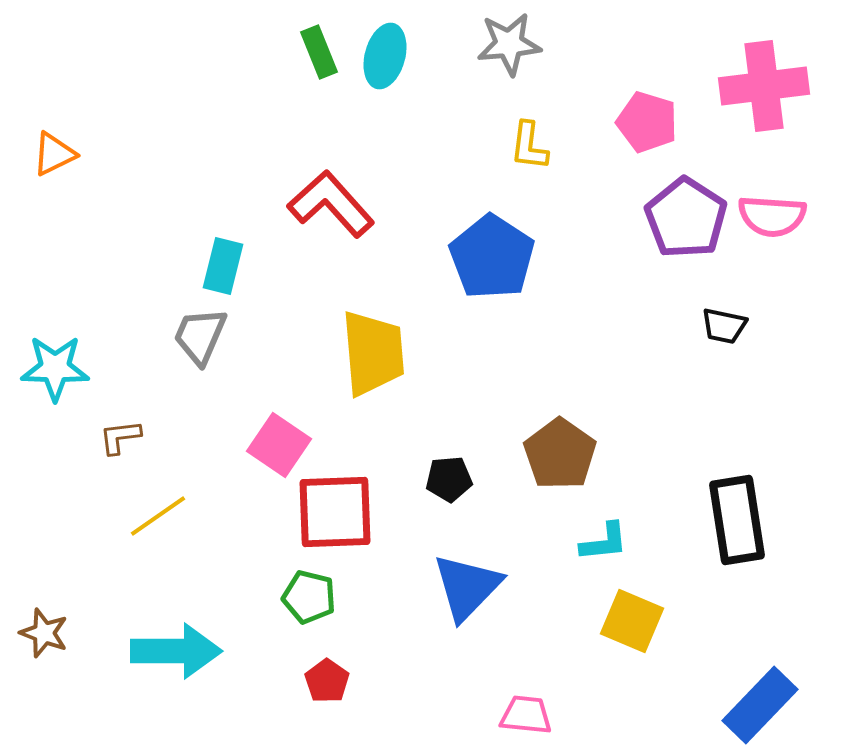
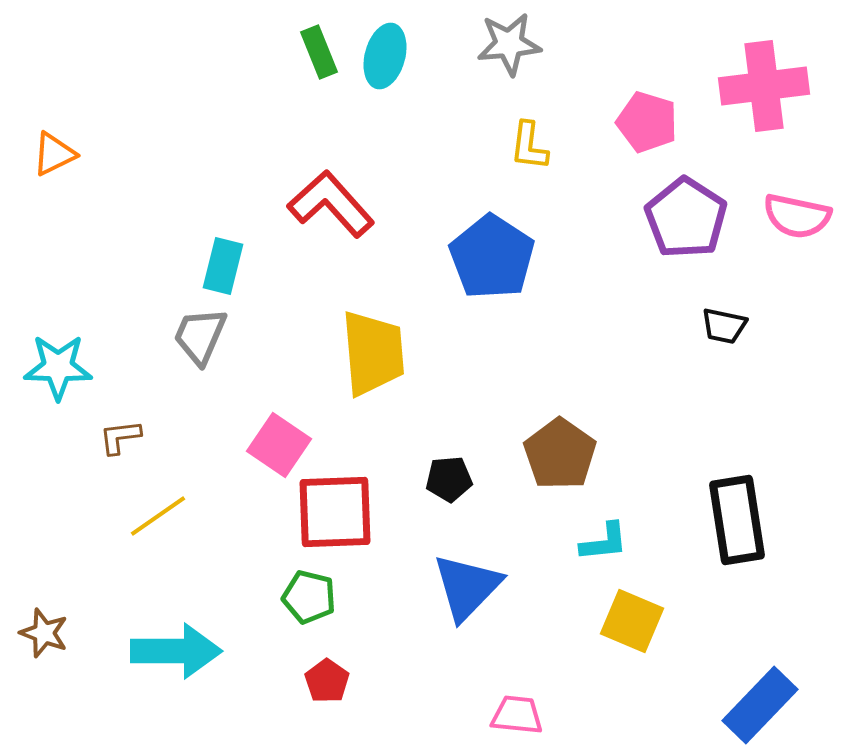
pink semicircle: moved 25 px right; rotated 8 degrees clockwise
cyan star: moved 3 px right, 1 px up
pink trapezoid: moved 9 px left
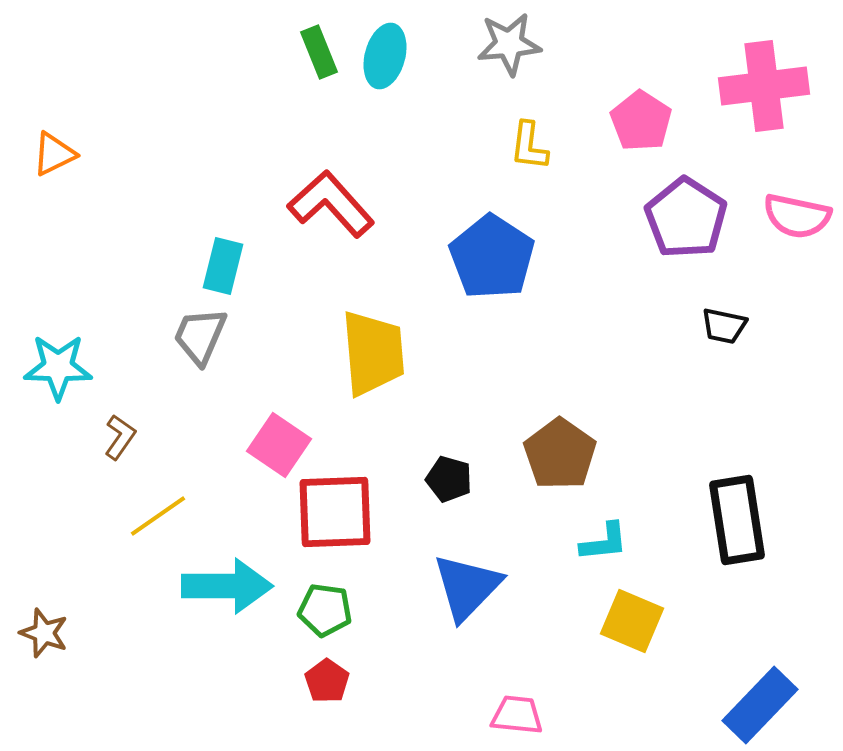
pink pentagon: moved 6 px left, 1 px up; rotated 16 degrees clockwise
brown L-shape: rotated 132 degrees clockwise
black pentagon: rotated 21 degrees clockwise
green pentagon: moved 16 px right, 13 px down; rotated 6 degrees counterclockwise
cyan arrow: moved 51 px right, 65 px up
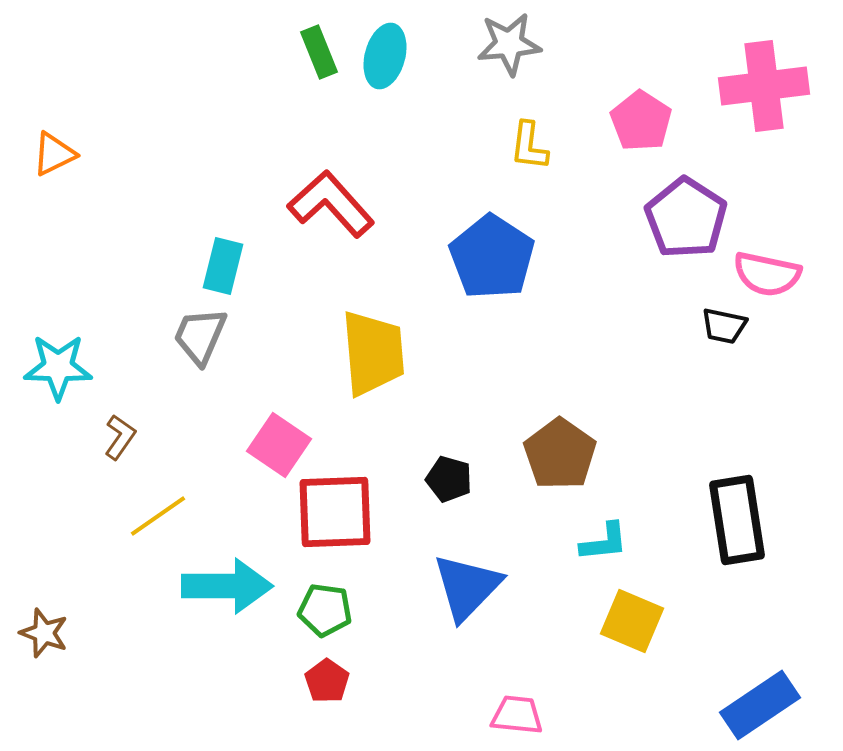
pink semicircle: moved 30 px left, 58 px down
blue rectangle: rotated 12 degrees clockwise
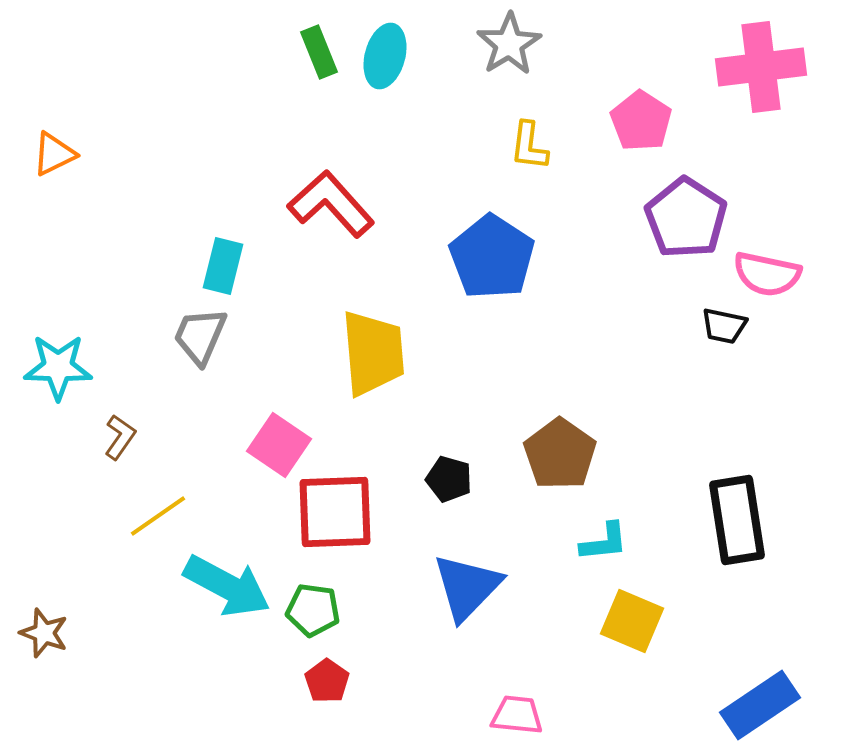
gray star: rotated 26 degrees counterclockwise
pink cross: moved 3 px left, 19 px up
cyan arrow: rotated 28 degrees clockwise
green pentagon: moved 12 px left
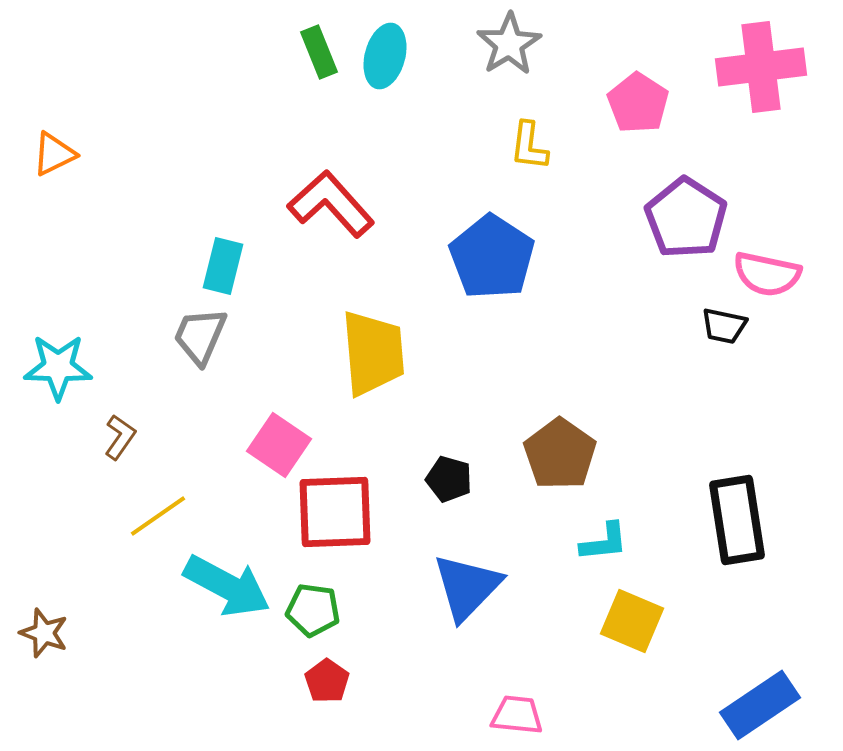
pink pentagon: moved 3 px left, 18 px up
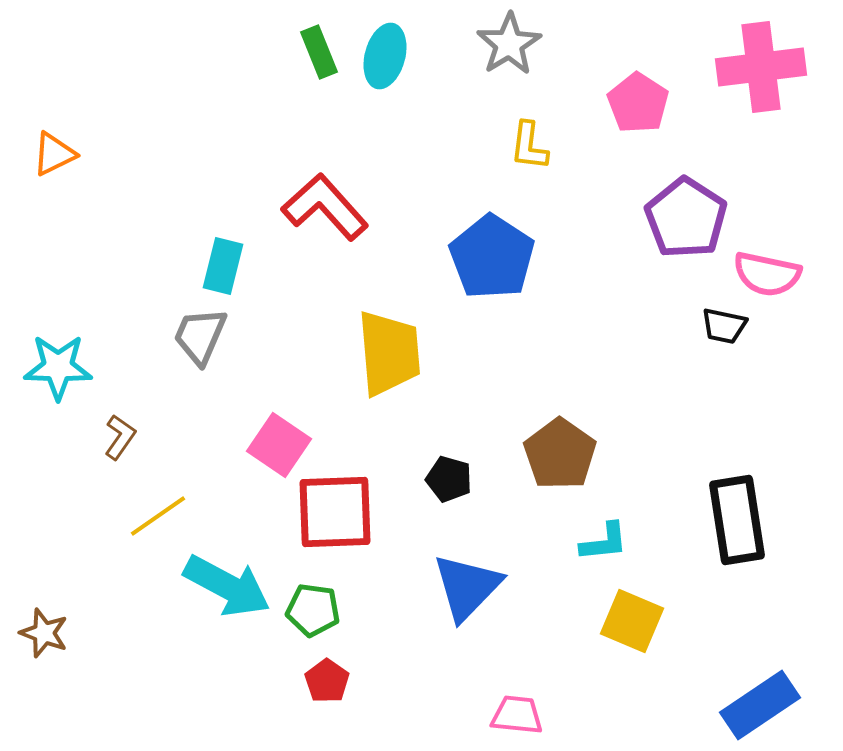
red L-shape: moved 6 px left, 3 px down
yellow trapezoid: moved 16 px right
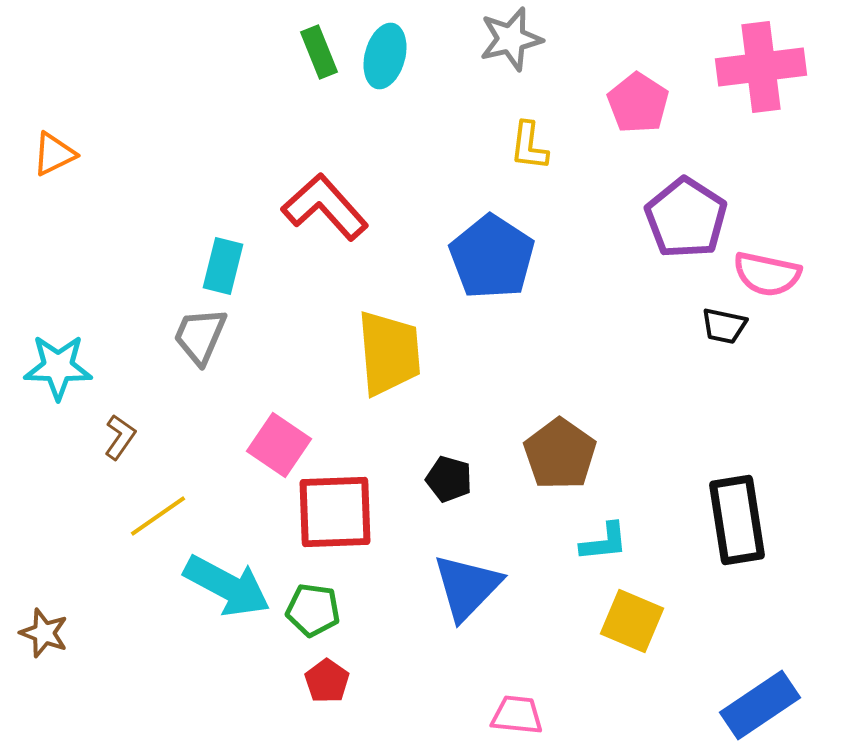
gray star: moved 2 px right, 5 px up; rotated 18 degrees clockwise
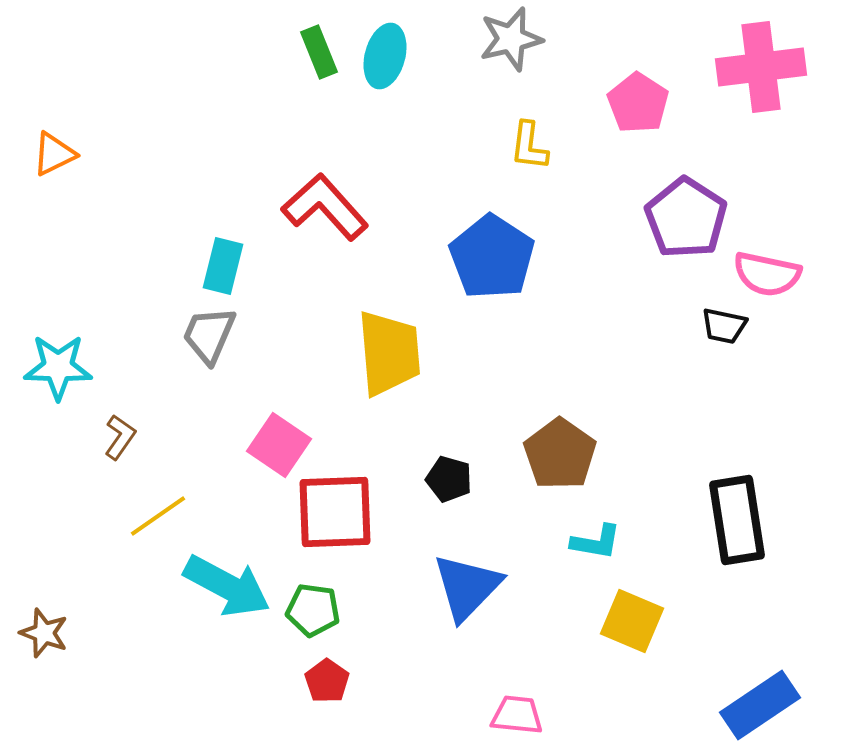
gray trapezoid: moved 9 px right, 1 px up
cyan L-shape: moved 8 px left; rotated 16 degrees clockwise
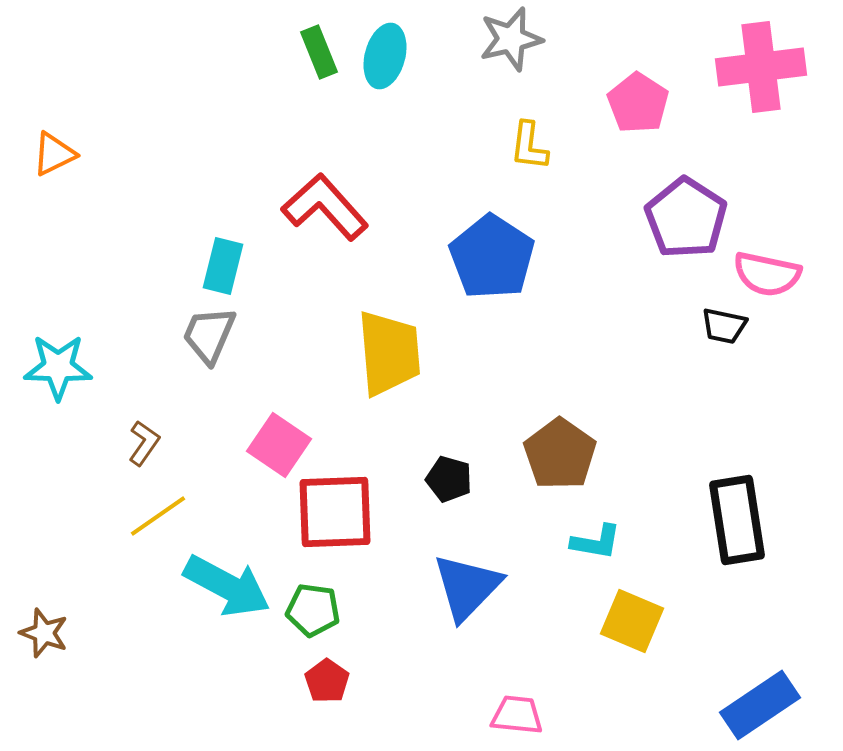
brown L-shape: moved 24 px right, 6 px down
